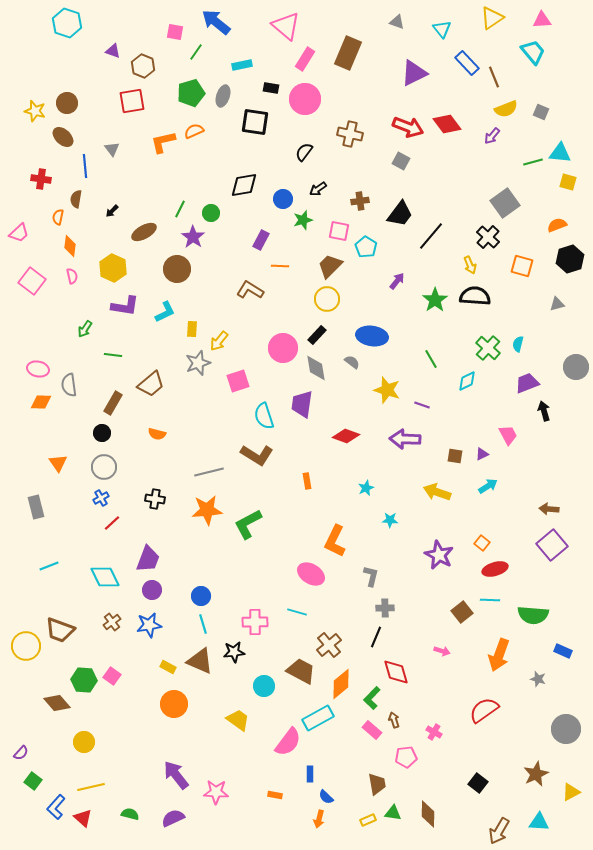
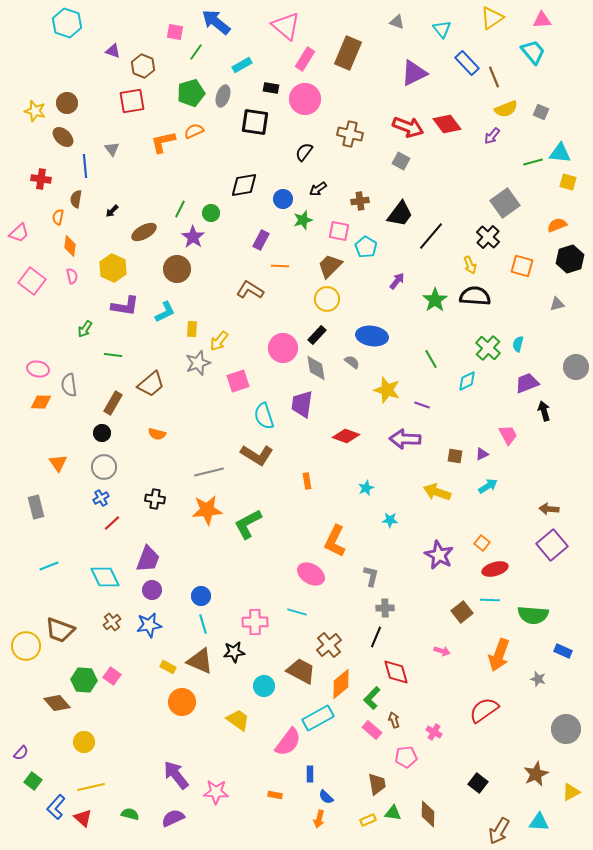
cyan rectangle at (242, 65): rotated 18 degrees counterclockwise
orange circle at (174, 704): moved 8 px right, 2 px up
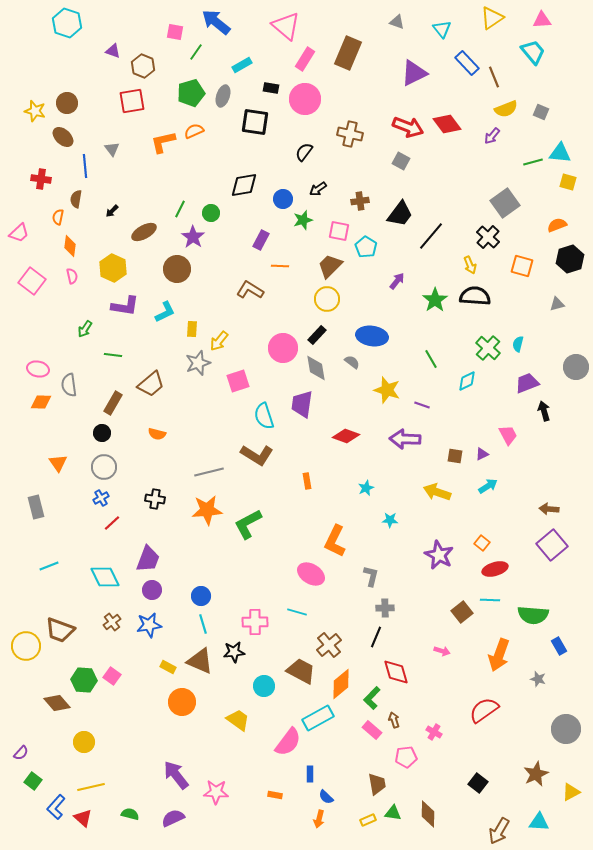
blue rectangle at (563, 651): moved 4 px left, 5 px up; rotated 36 degrees clockwise
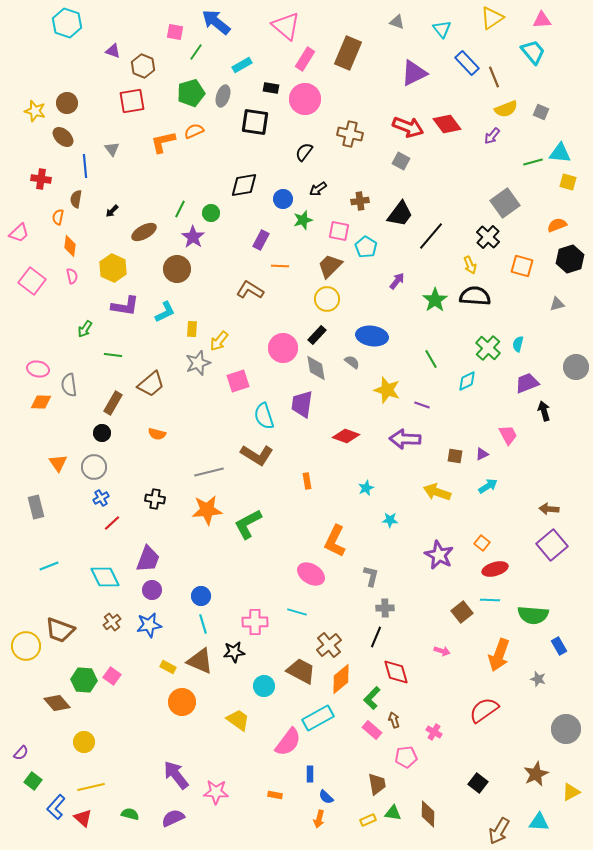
gray circle at (104, 467): moved 10 px left
orange diamond at (341, 684): moved 5 px up
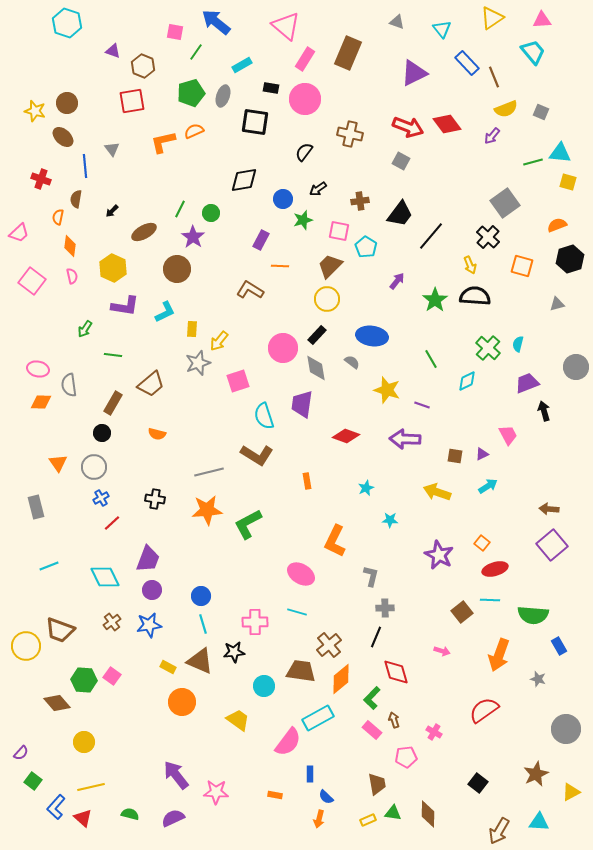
red cross at (41, 179): rotated 12 degrees clockwise
black diamond at (244, 185): moved 5 px up
pink ellipse at (311, 574): moved 10 px left
brown trapezoid at (301, 671): rotated 20 degrees counterclockwise
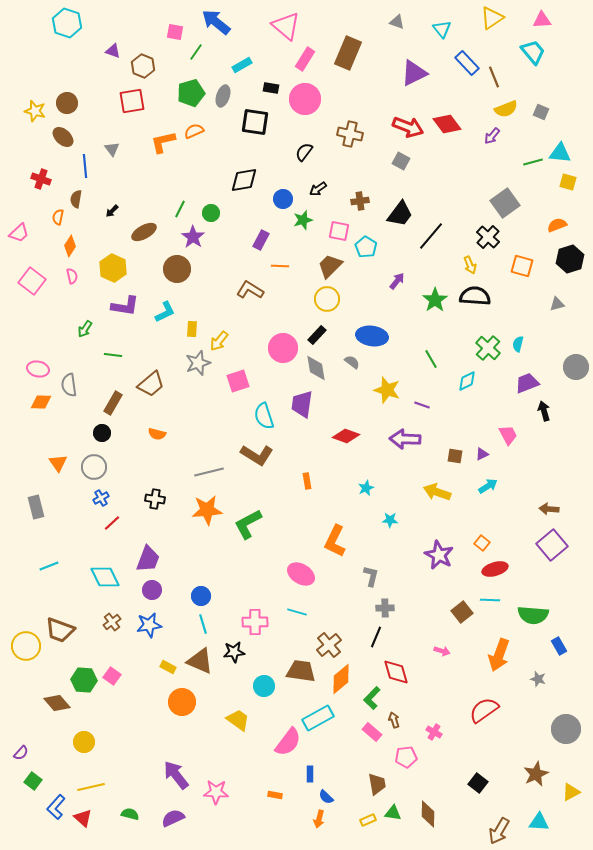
orange diamond at (70, 246): rotated 25 degrees clockwise
pink rectangle at (372, 730): moved 2 px down
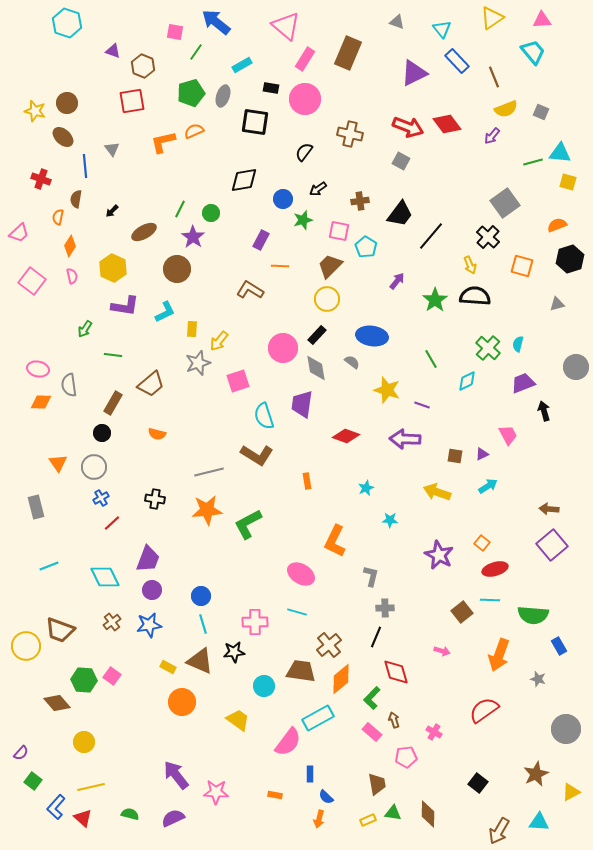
blue rectangle at (467, 63): moved 10 px left, 2 px up
purple trapezoid at (527, 383): moved 4 px left
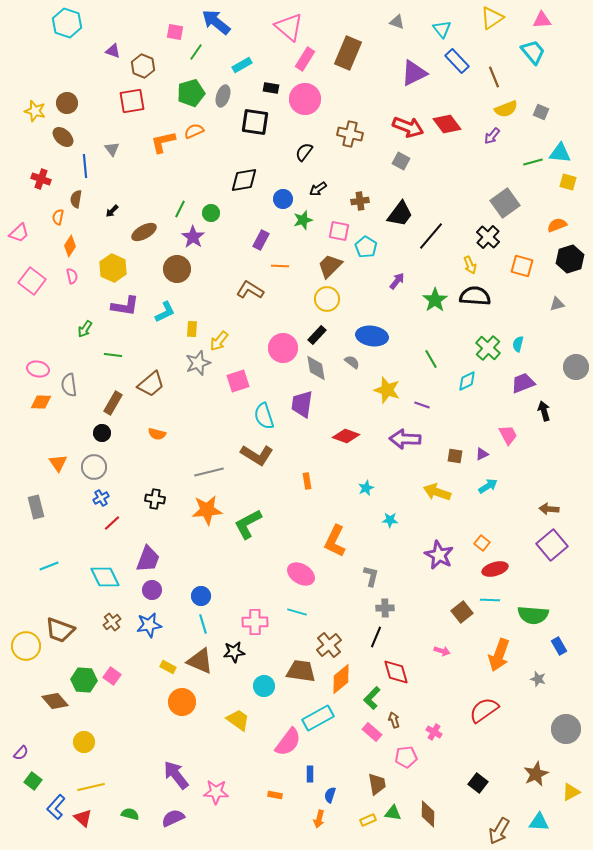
pink triangle at (286, 26): moved 3 px right, 1 px down
brown diamond at (57, 703): moved 2 px left, 2 px up
blue semicircle at (326, 797): moved 4 px right, 2 px up; rotated 63 degrees clockwise
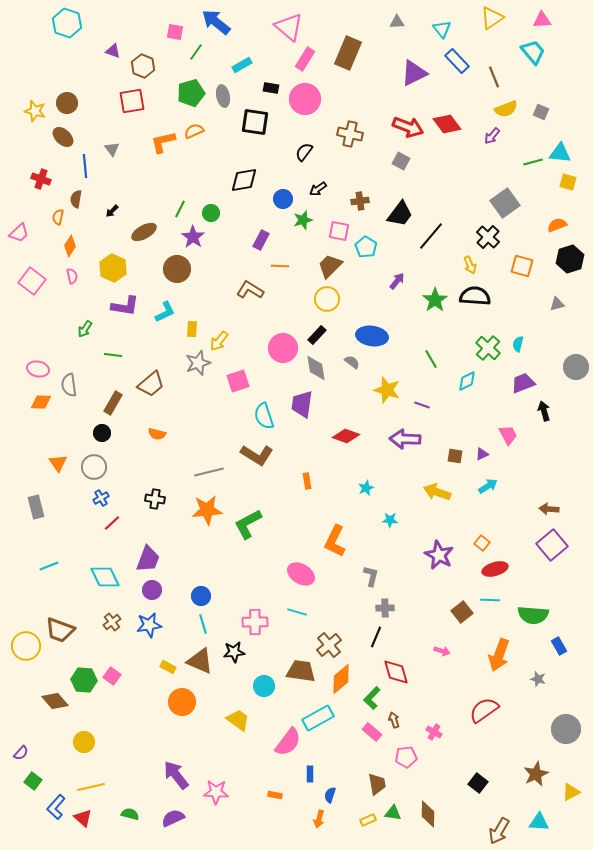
gray triangle at (397, 22): rotated 21 degrees counterclockwise
gray ellipse at (223, 96): rotated 30 degrees counterclockwise
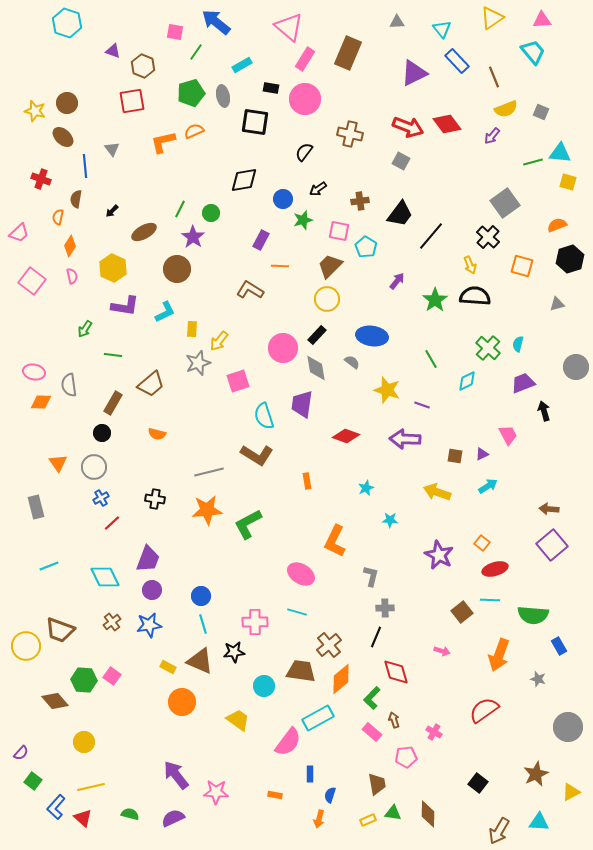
pink ellipse at (38, 369): moved 4 px left, 3 px down
gray circle at (566, 729): moved 2 px right, 2 px up
